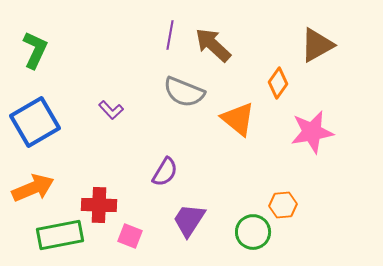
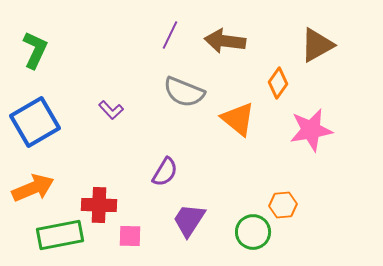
purple line: rotated 16 degrees clockwise
brown arrow: moved 12 px right, 4 px up; rotated 36 degrees counterclockwise
pink star: moved 1 px left, 2 px up
pink square: rotated 20 degrees counterclockwise
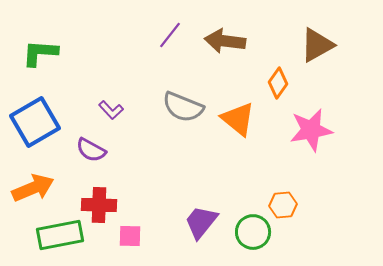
purple line: rotated 12 degrees clockwise
green L-shape: moved 5 px right, 3 px down; rotated 111 degrees counterclockwise
gray semicircle: moved 1 px left, 15 px down
purple semicircle: moved 74 px left, 22 px up; rotated 88 degrees clockwise
purple trapezoid: moved 12 px right, 2 px down; rotated 6 degrees clockwise
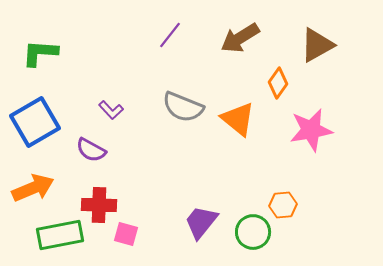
brown arrow: moved 15 px right, 3 px up; rotated 39 degrees counterclockwise
pink square: moved 4 px left, 2 px up; rotated 15 degrees clockwise
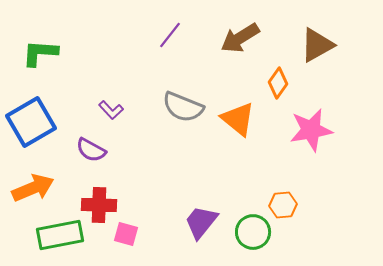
blue square: moved 4 px left
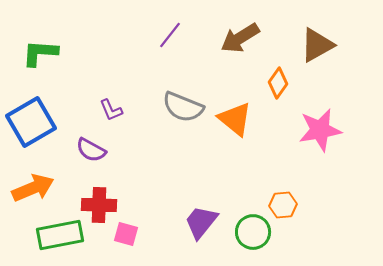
purple L-shape: rotated 20 degrees clockwise
orange triangle: moved 3 px left
pink star: moved 9 px right
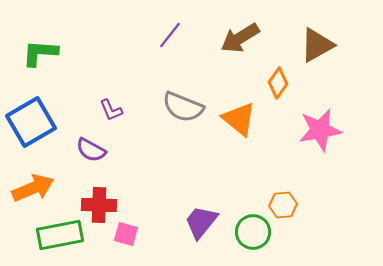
orange triangle: moved 4 px right
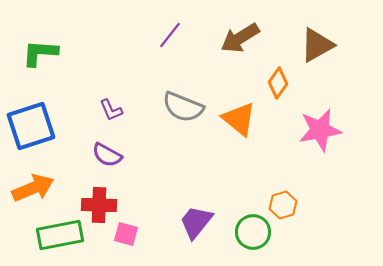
blue square: moved 4 px down; rotated 12 degrees clockwise
purple semicircle: moved 16 px right, 5 px down
orange hexagon: rotated 12 degrees counterclockwise
purple trapezoid: moved 5 px left
